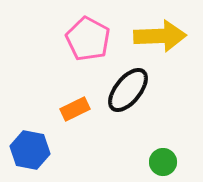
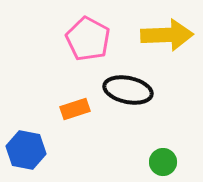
yellow arrow: moved 7 px right, 1 px up
black ellipse: rotated 63 degrees clockwise
orange rectangle: rotated 8 degrees clockwise
blue hexagon: moved 4 px left
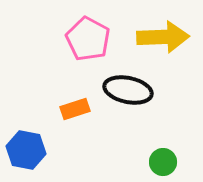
yellow arrow: moved 4 px left, 2 px down
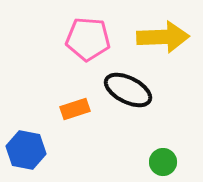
pink pentagon: rotated 24 degrees counterclockwise
black ellipse: rotated 15 degrees clockwise
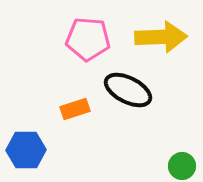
yellow arrow: moved 2 px left
blue hexagon: rotated 12 degrees counterclockwise
green circle: moved 19 px right, 4 px down
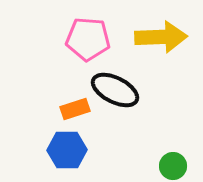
black ellipse: moved 13 px left
blue hexagon: moved 41 px right
green circle: moved 9 px left
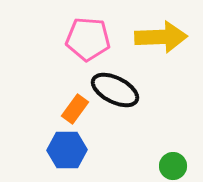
orange rectangle: rotated 36 degrees counterclockwise
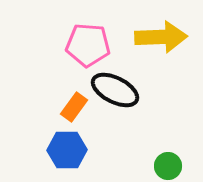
pink pentagon: moved 6 px down
orange rectangle: moved 1 px left, 2 px up
green circle: moved 5 px left
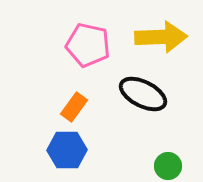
pink pentagon: rotated 9 degrees clockwise
black ellipse: moved 28 px right, 4 px down
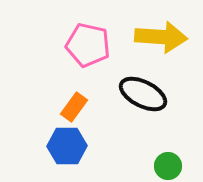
yellow arrow: rotated 6 degrees clockwise
blue hexagon: moved 4 px up
